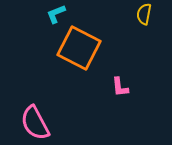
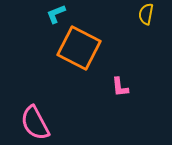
yellow semicircle: moved 2 px right
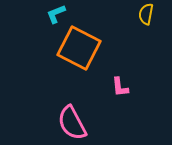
pink semicircle: moved 37 px right
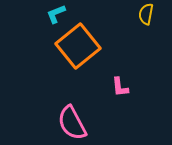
orange square: moved 1 px left, 2 px up; rotated 24 degrees clockwise
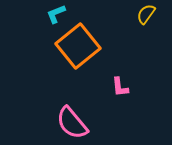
yellow semicircle: rotated 25 degrees clockwise
pink semicircle: rotated 12 degrees counterclockwise
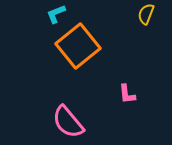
yellow semicircle: rotated 15 degrees counterclockwise
pink L-shape: moved 7 px right, 7 px down
pink semicircle: moved 4 px left, 1 px up
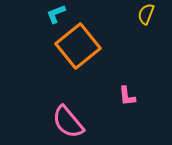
pink L-shape: moved 2 px down
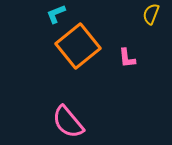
yellow semicircle: moved 5 px right
pink L-shape: moved 38 px up
